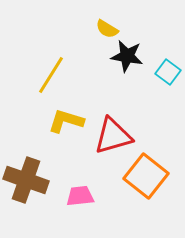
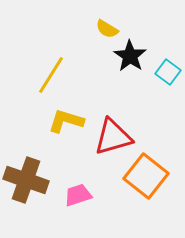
black star: moved 3 px right; rotated 24 degrees clockwise
red triangle: moved 1 px down
pink trapezoid: moved 2 px left, 1 px up; rotated 12 degrees counterclockwise
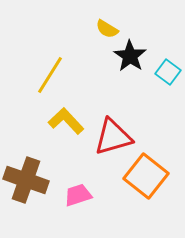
yellow line: moved 1 px left
yellow L-shape: rotated 30 degrees clockwise
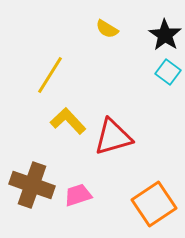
black star: moved 35 px right, 21 px up
yellow L-shape: moved 2 px right
orange square: moved 8 px right, 28 px down; rotated 18 degrees clockwise
brown cross: moved 6 px right, 5 px down
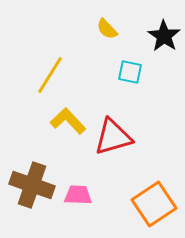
yellow semicircle: rotated 15 degrees clockwise
black star: moved 1 px left, 1 px down
cyan square: moved 38 px left; rotated 25 degrees counterclockwise
pink trapezoid: rotated 20 degrees clockwise
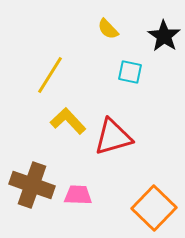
yellow semicircle: moved 1 px right
orange square: moved 4 px down; rotated 12 degrees counterclockwise
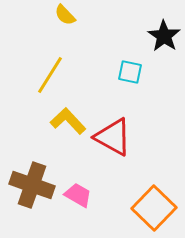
yellow semicircle: moved 43 px left, 14 px up
red triangle: rotated 45 degrees clockwise
pink trapezoid: rotated 28 degrees clockwise
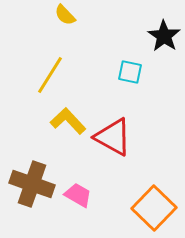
brown cross: moved 1 px up
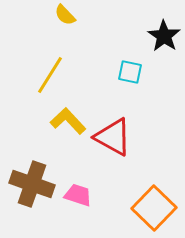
pink trapezoid: rotated 12 degrees counterclockwise
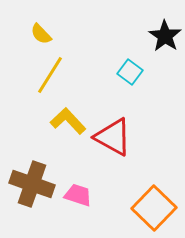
yellow semicircle: moved 24 px left, 19 px down
black star: moved 1 px right
cyan square: rotated 25 degrees clockwise
